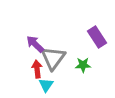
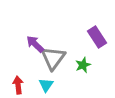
green star: rotated 21 degrees counterclockwise
red arrow: moved 19 px left, 16 px down
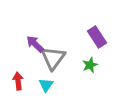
green star: moved 7 px right
red arrow: moved 4 px up
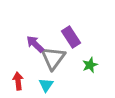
purple rectangle: moved 26 px left
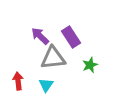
purple arrow: moved 5 px right, 8 px up
gray triangle: rotated 48 degrees clockwise
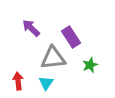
purple arrow: moved 9 px left, 8 px up
cyan triangle: moved 2 px up
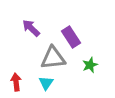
red arrow: moved 2 px left, 1 px down
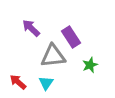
gray triangle: moved 2 px up
red arrow: moved 2 px right; rotated 42 degrees counterclockwise
